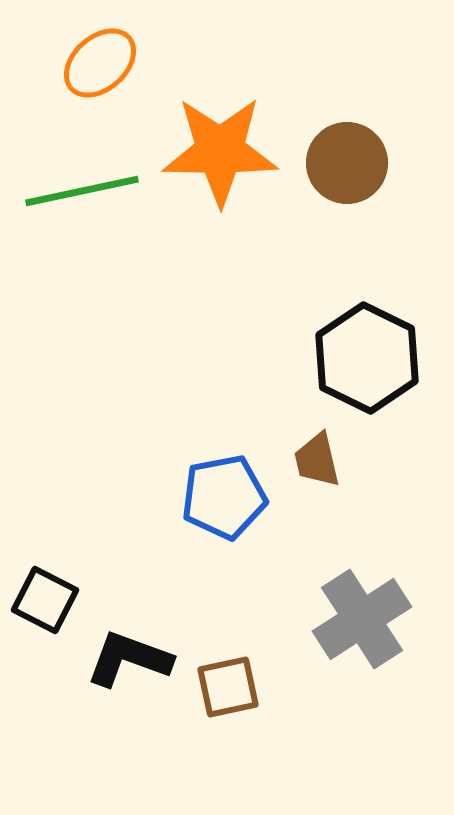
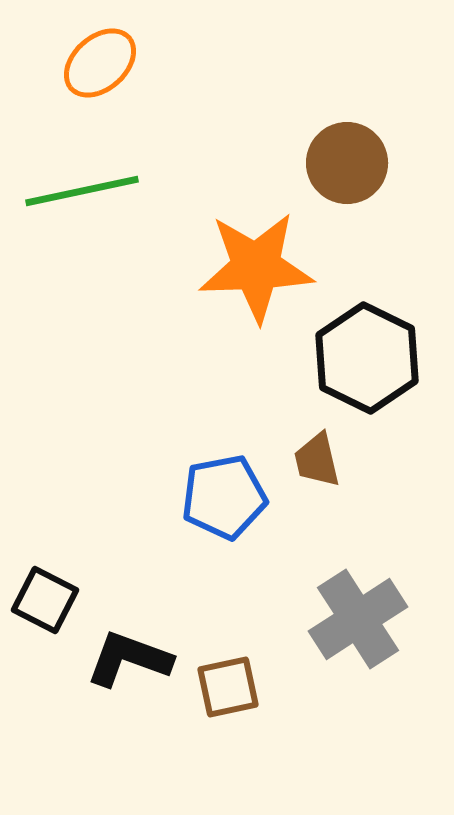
orange star: moved 36 px right, 116 px down; rotated 3 degrees counterclockwise
gray cross: moved 4 px left
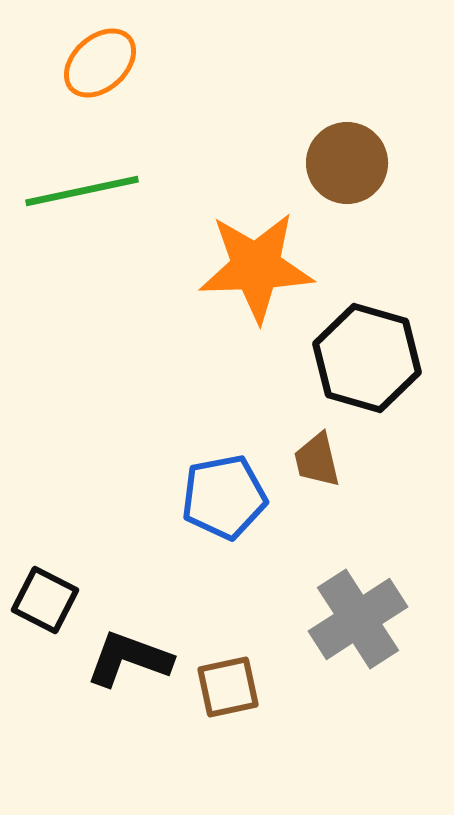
black hexagon: rotated 10 degrees counterclockwise
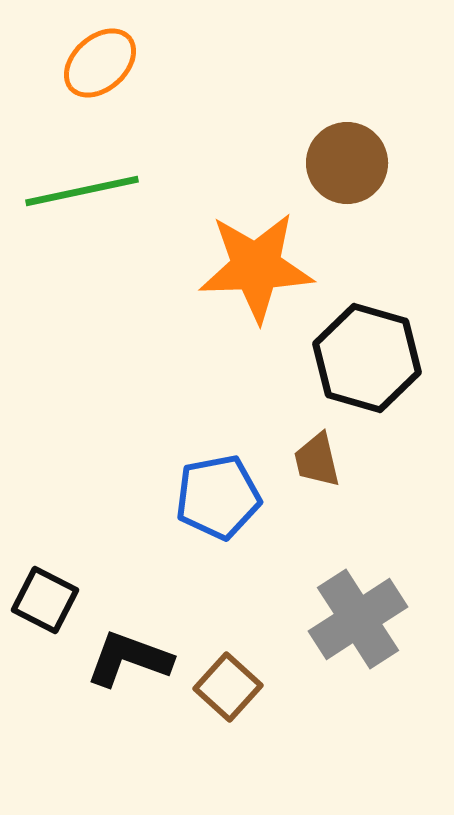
blue pentagon: moved 6 px left
brown square: rotated 36 degrees counterclockwise
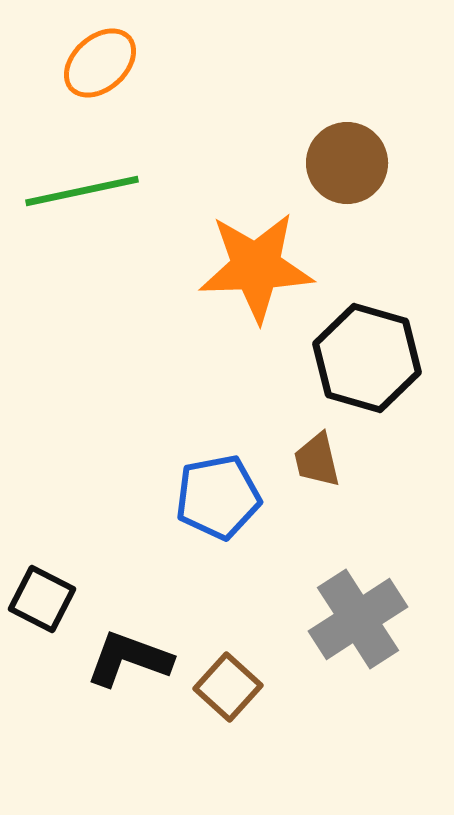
black square: moved 3 px left, 1 px up
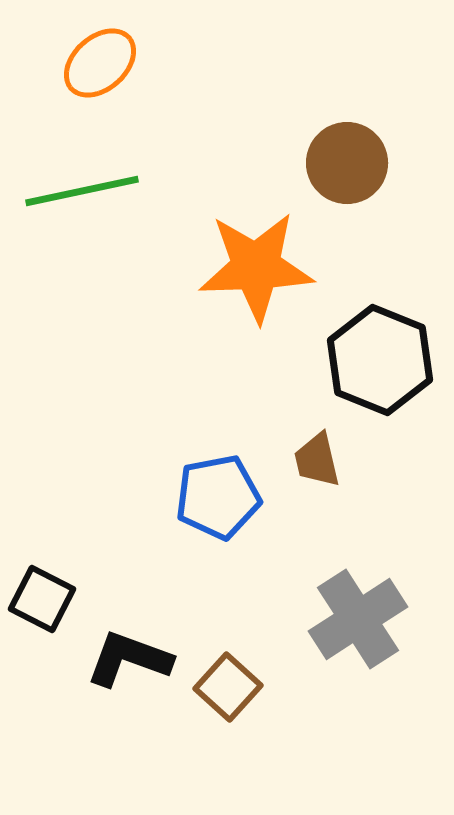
black hexagon: moved 13 px right, 2 px down; rotated 6 degrees clockwise
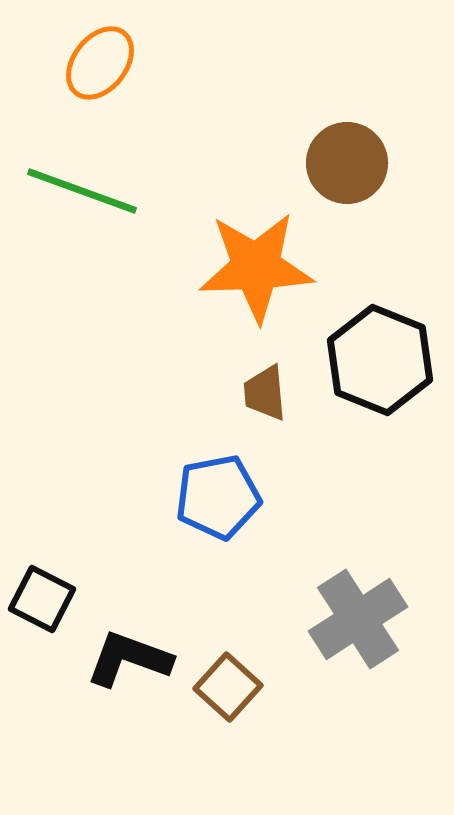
orange ellipse: rotated 10 degrees counterclockwise
green line: rotated 32 degrees clockwise
brown trapezoid: moved 52 px left, 67 px up; rotated 8 degrees clockwise
